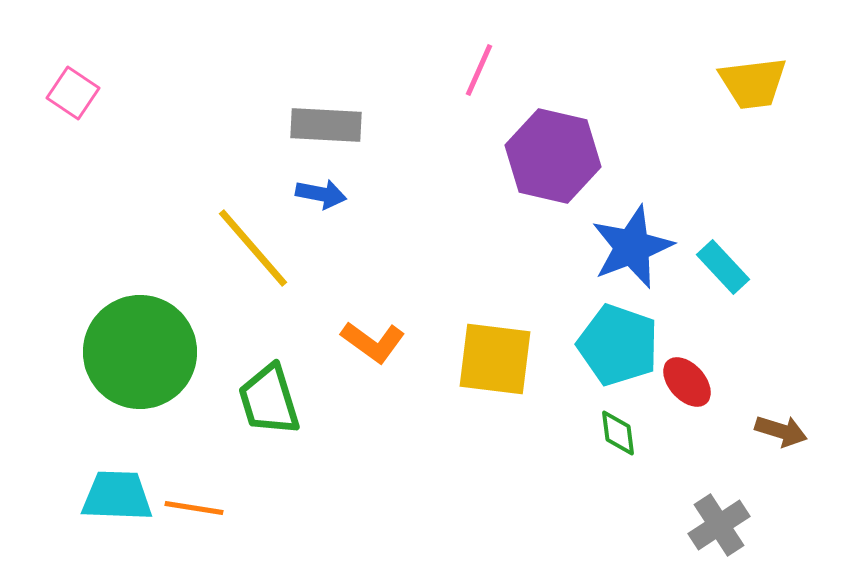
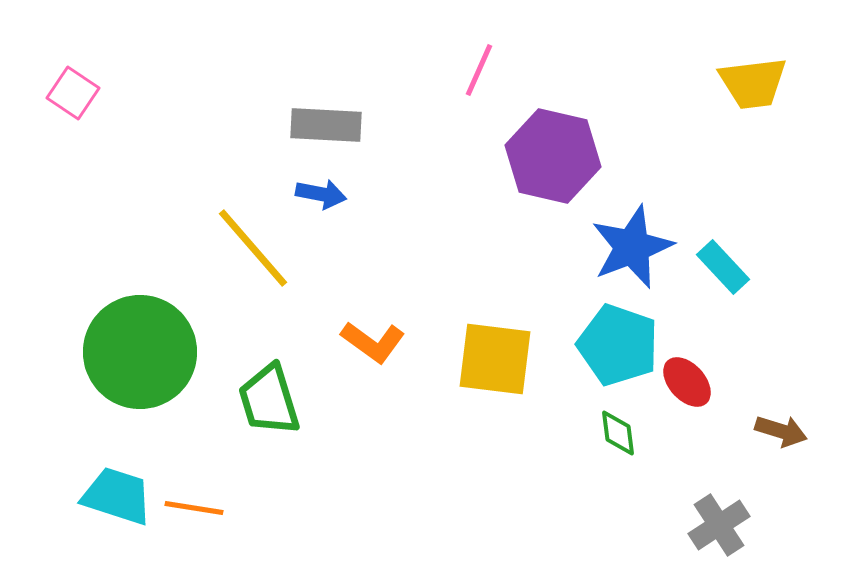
cyan trapezoid: rotated 16 degrees clockwise
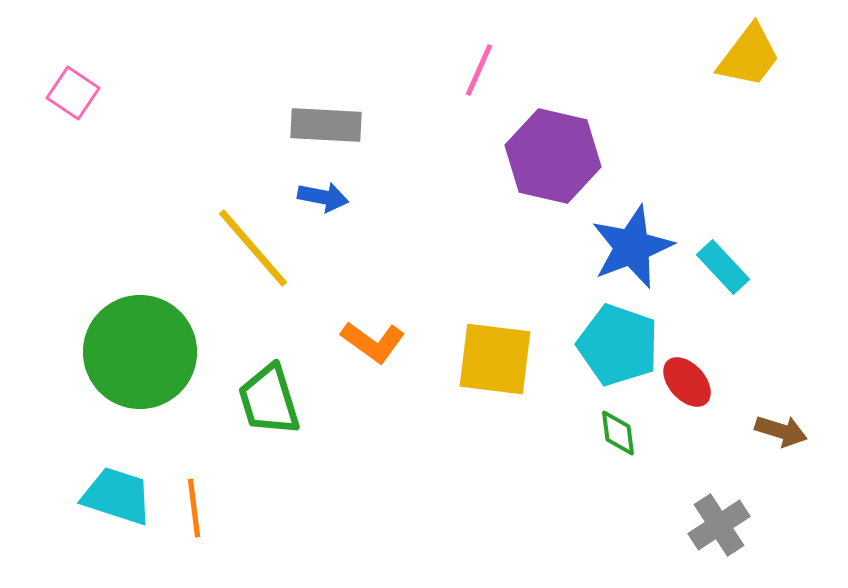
yellow trapezoid: moved 4 px left, 27 px up; rotated 46 degrees counterclockwise
blue arrow: moved 2 px right, 3 px down
orange line: rotated 74 degrees clockwise
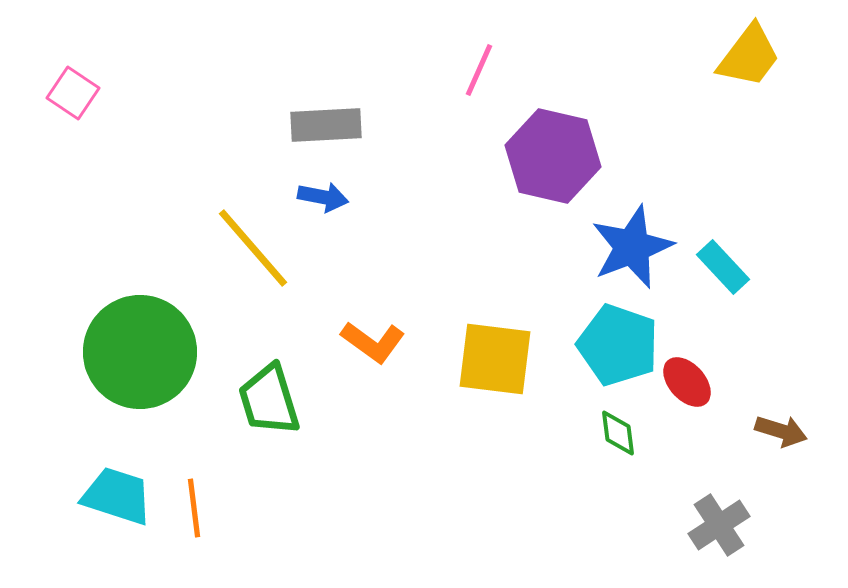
gray rectangle: rotated 6 degrees counterclockwise
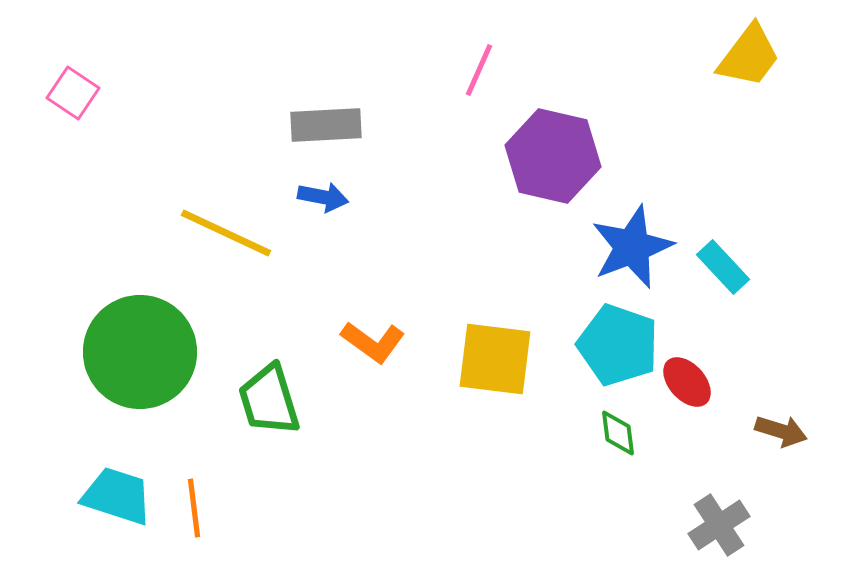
yellow line: moved 27 px left, 15 px up; rotated 24 degrees counterclockwise
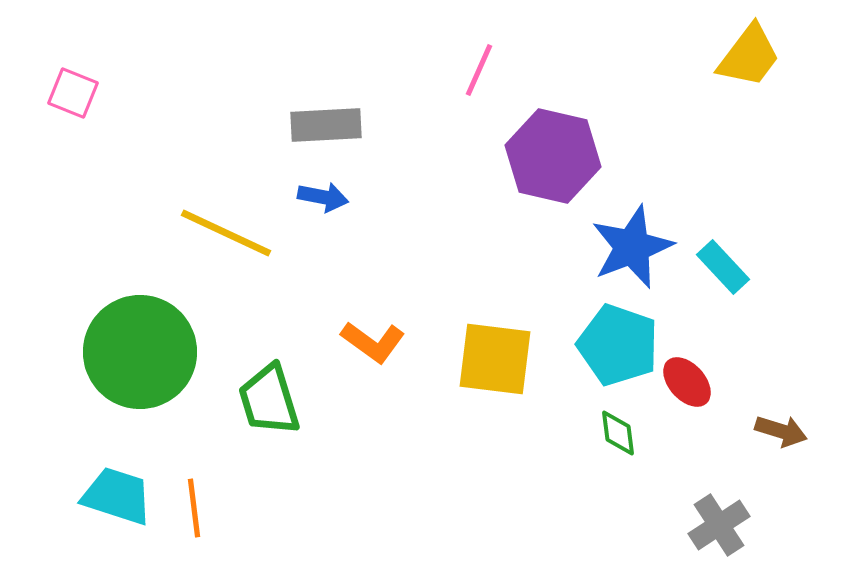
pink square: rotated 12 degrees counterclockwise
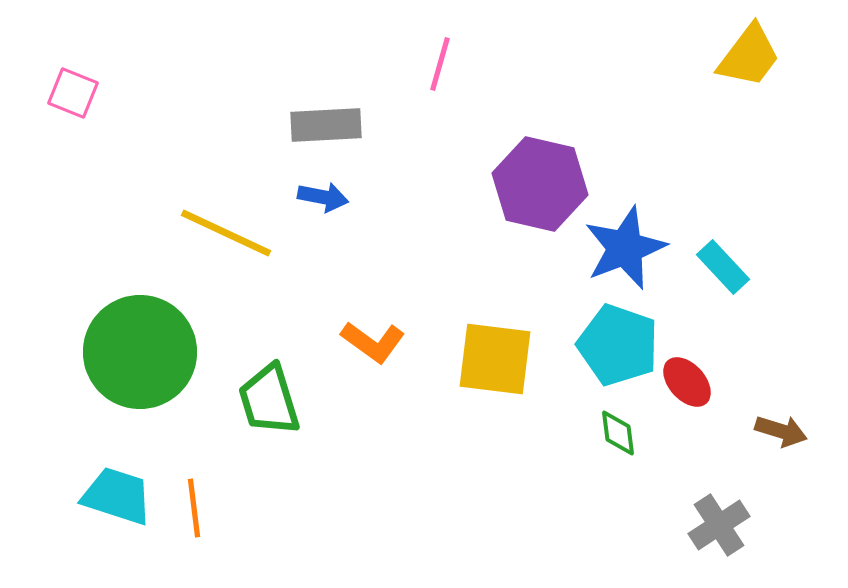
pink line: moved 39 px left, 6 px up; rotated 8 degrees counterclockwise
purple hexagon: moved 13 px left, 28 px down
blue star: moved 7 px left, 1 px down
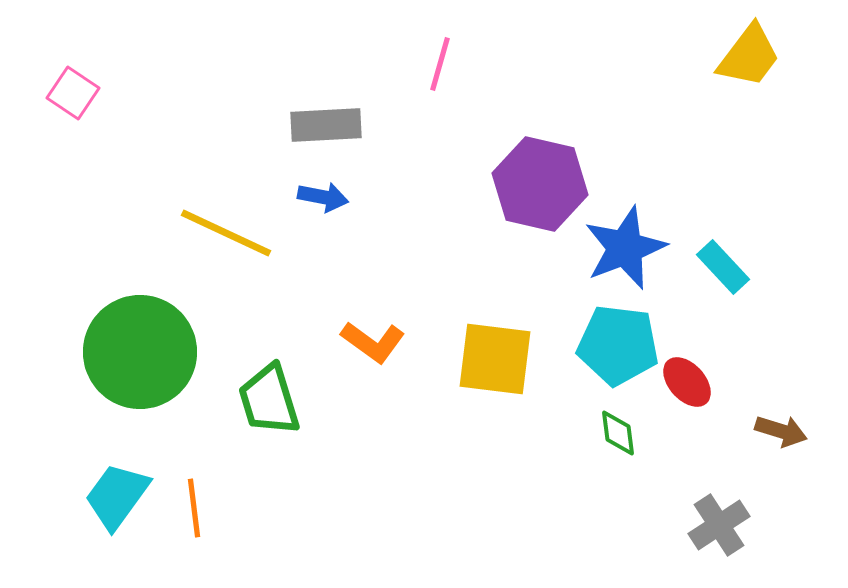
pink square: rotated 12 degrees clockwise
cyan pentagon: rotated 12 degrees counterclockwise
cyan trapezoid: rotated 72 degrees counterclockwise
